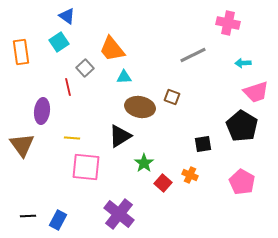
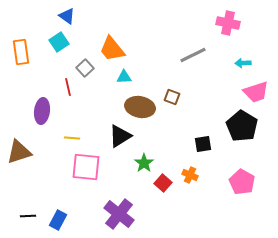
brown triangle: moved 3 px left, 7 px down; rotated 48 degrees clockwise
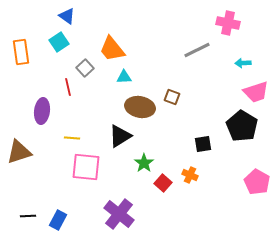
gray line: moved 4 px right, 5 px up
pink pentagon: moved 15 px right
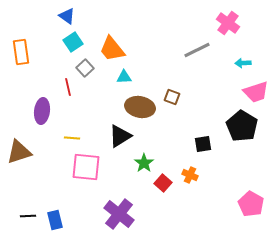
pink cross: rotated 25 degrees clockwise
cyan square: moved 14 px right
pink pentagon: moved 6 px left, 22 px down
blue rectangle: moved 3 px left; rotated 42 degrees counterclockwise
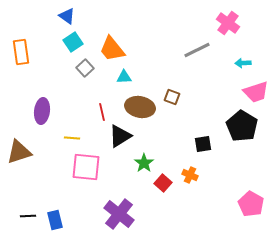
red line: moved 34 px right, 25 px down
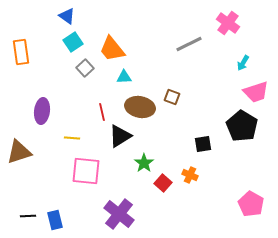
gray line: moved 8 px left, 6 px up
cyan arrow: rotated 56 degrees counterclockwise
pink square: moved 4 px down
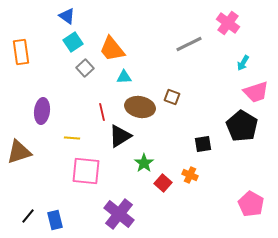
black line: rotated 49 degrees counterclockwise
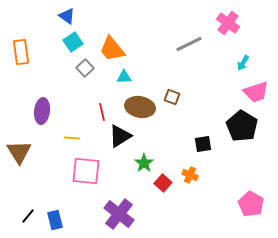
brown triangle: rotated 44 degrees counterclockwise
